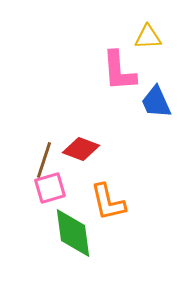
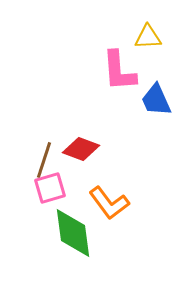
blue trapezoid: moved 2 px up
orange L-shape: moved 1 px right, 1 px down; rotated 24 degrees counterclockwise
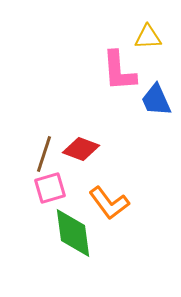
brown line: moved 6 px up
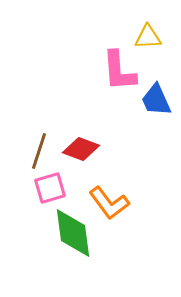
brown line: moved 5 px left, 3 px up
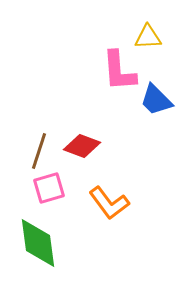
blue trapezoid: rotated 21 degrees counterclockwise
red diamond: moved 1 px right, 3 px up
pink square: moved 1 px left
green diamond: moved 35 px left, 10 px down
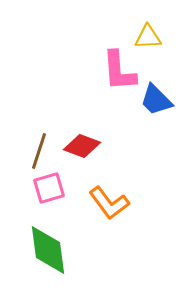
green diamond: moved 10 px right, 7 px down
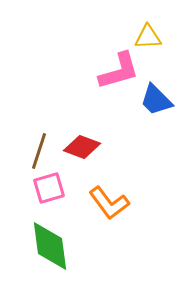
pink L-shape: rotated 102 degrees counterclockwise
red diamond: moved 1 px down
green diamond: moved 2 px right, 4 px up
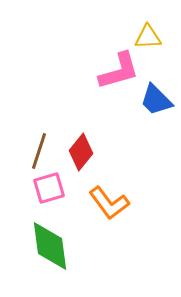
red diamond: moved 1 px left, 5 px down; rotated 72 degrees counterclockwise
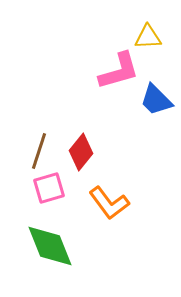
green diamond: rotated 14 degrees counterclockwise
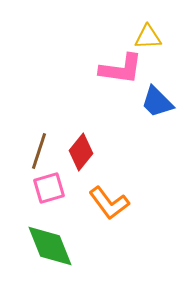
pink L-shape: moved 2 px right, 2 px up; rotated 24 degrees clockwise
blue trapezoid: moved 1 px right, 2 px down
